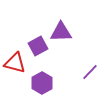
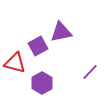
purple triangle: rotated 10 degrees counterclockwise
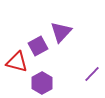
purple triangle: rotated 35 degrees counterclockwise
red triangle: moved 2 px right, 1 px up
purple line: moved 2 px right, 2 px down
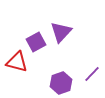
purple square: moved 2 px left, 4 px up
purple hexagon: moved 19 px right; rotated 10 degrees clockwise
